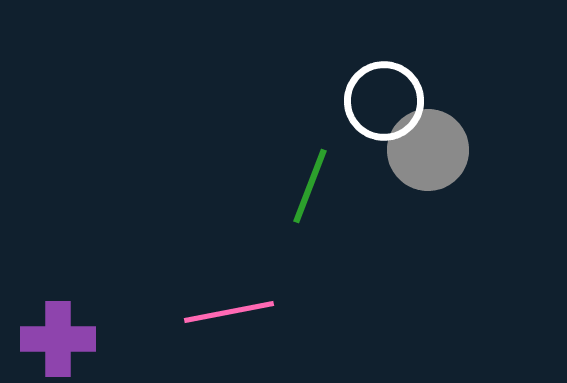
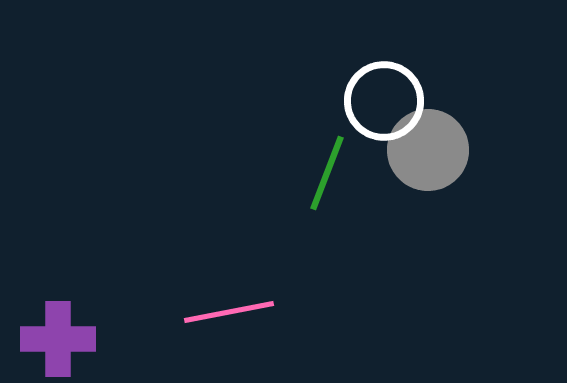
green line: moved 17 px right, 13 px up
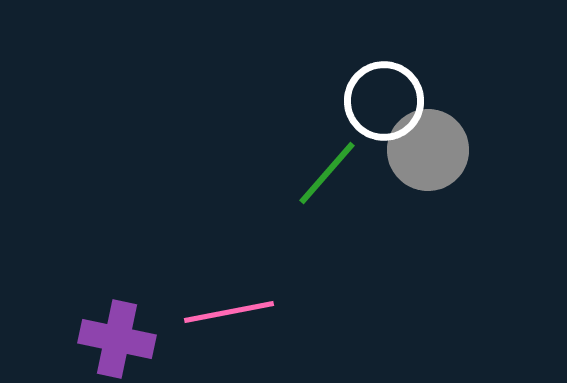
green line: rotated 20 degrees clockwise
purple cross: moved 59 px right; rotated 12 degrees clockwise
